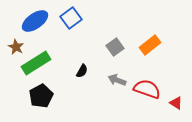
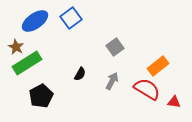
orange rectangle: moved 8 px right, 21 px down
green rectangle: moved 9 px left
black semicircle: moved 2 px left, 3 px down
gray arrow: moved 5 px left, 1 px down; rotated 96 degrees clockwise
red semicircle: rotated 12 degrees clockwise
red triangle: moved 2 px left, 1 px up; rotated 24 degrees counterclockwise
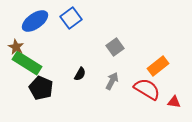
green rectangle: rotated 64 degrees clockwise
black pentagon: moved 8 px up; rotated 20 degrees counterclockwise
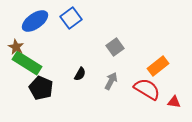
gray arrow: moved 1 px left
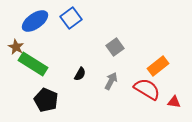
green rectangle: moved 6 px right, 1 px down
black pentagon: moved 5 px right, 12 px down
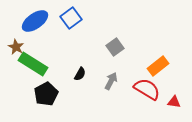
black pentagon: moved 6 px up; rotated 20 degrees clockwise
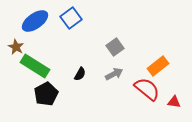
green rectangle: moved 2 px right, 2 px down
gray arrow: moved 3 px right, 7 px up; rotated 36 degrees clockwise
red semicircle: rotated 8 degrees clockwise
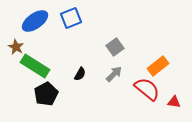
blue square: rotated 15 degrees clockwise
gray arrow: rotated 18 degrees counterclockwise
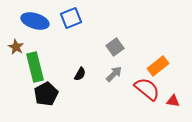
blue ellipse: rotated 52 degrees clockwise
green rectangle: moved 1 px down; rotated 44 degrees clockwise
red triangle: moved 1 px left, 1 px up
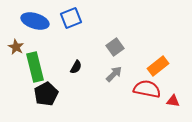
black semicircle: moved 4 px left, 7 px up
red semicircle: rotated 28 degrees counterclockwise
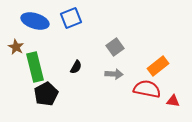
gray arrow: rotated 48 degrees clockwise
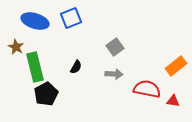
orange rectangle: moved 18 px right
